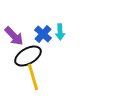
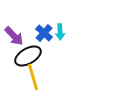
blue cross: moved 1 px right, 1 px up
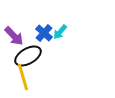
cyan arrow: rotated 42 degrees clockwise
yellow line: moved 10 px left
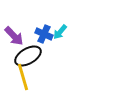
blue cross: moved 1 px down; rotated 18 degrees counterclockwise
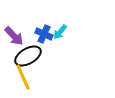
yellow line: rotated 8 degrees counterclockwise
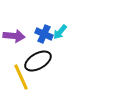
purple arrow: rotated 40 degrees counterclockwise
black ellipse: moved 10 px right, 5 px down
yellow line: moved 2 px left
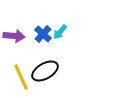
blue cross: moved 1 px left; rotated 18 degrees clockwise
black ellipse: moved 7 px right, 10 px down
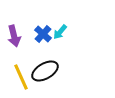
purple arrow: rotated 70 degrees clockwise
